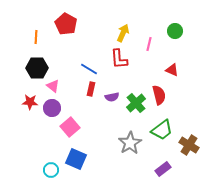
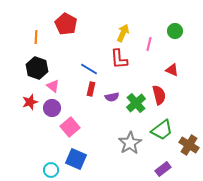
black hexagon: rotated 20 degrees clockwise
red star: rotated 21 degrees counterclockwise
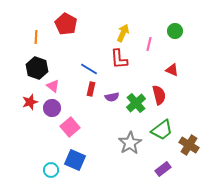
blue square: moved 1 px left, 1 px down
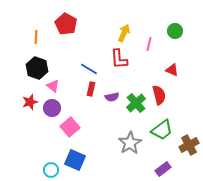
yellow arrow: moved 1 px right
brown cross: rotated 30 degrees clockwise
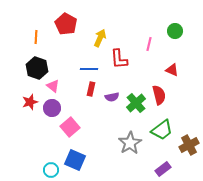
yellow arrow: moved 24 px left, 5 px down
blue line: rotated 30 degrees counterclockwise
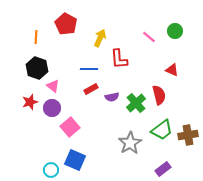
pink line: moved 7 px up; rotated 64 degrees counterclockwise
red rectangle: rotated 48 degrees clockwise
brown cross: moved 1 px left, 10 px up; rotated 18 degrees clockwise
